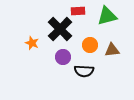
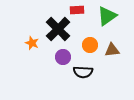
red rectangle: moved 1 px left, 1 px up
green triangle: rotated 20 degrees counterclockwise
black cross: moved 2 px left
black semicircle: moved 1 px left, 1 px down
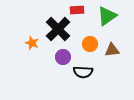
orange circle: moved 1 px up
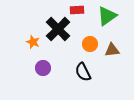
orange star: moved 1 px right, 1 px up
purple circle: moved 20 px left, 11 px down
black semicircle: rotated 60 degrees clockwise
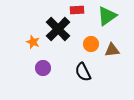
orange circle: moved 1 px right
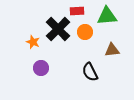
red rectangle: moved 1 px down
green triangle: rotated 30 degrees clockwise
orange circle: moved 6 px left, 12 px up
purple circle: moved 2 px left
black semicircle: moved 7 px right
